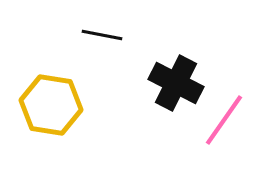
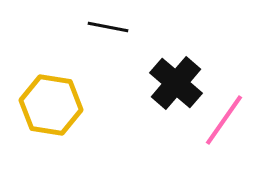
black line: moved 6 px right, 8 px up
black cross: rotated 14 degrees clockwise
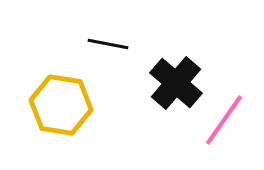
black line: moved 17 px down
yellow hexagon: moved 10 px right
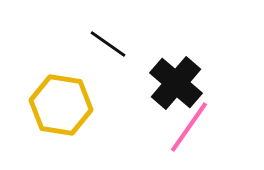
black line: rotated 24 degrees clockwise
pink line: moved 35 px left, 7 px down
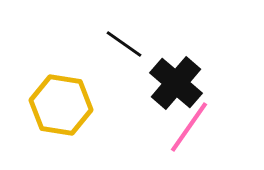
black line: moved 16 px right
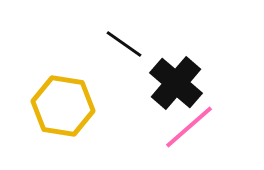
yellow hexagon: moved 2 px right, 1 px down
pink line: rotated 14 degrees clockwise
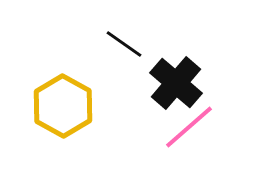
yellow hexagon: rotated 20 degrees clockwise
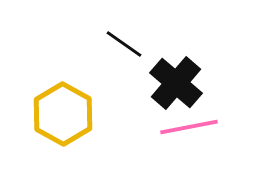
yellow hexagon: moved 8 px down
pink line: rotated 30 degrees clockwise
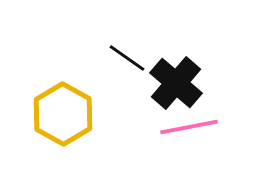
black line: moved 3 px right, 14 px down
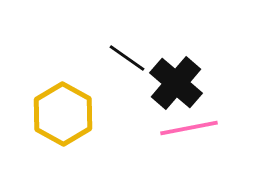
pink line: moved 1 px down
